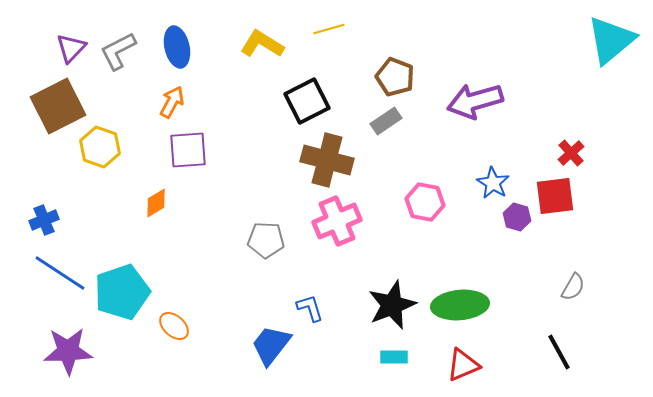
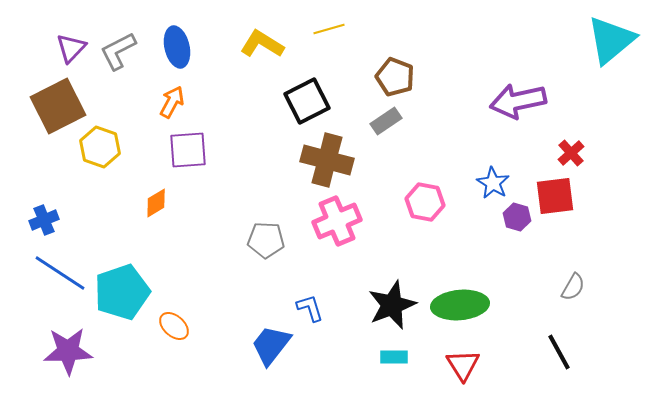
purple arrow: moved 43 px right; rotated 4 degrees clockwise
red triangle: rotated 39 degrees counterclockwise
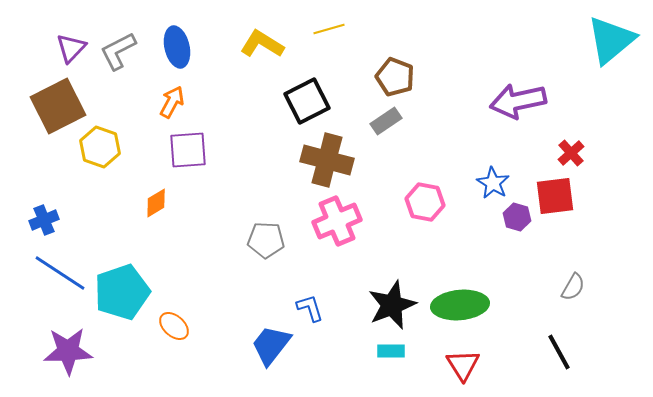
cyan rectangle: moved 3 px left, 6 px up
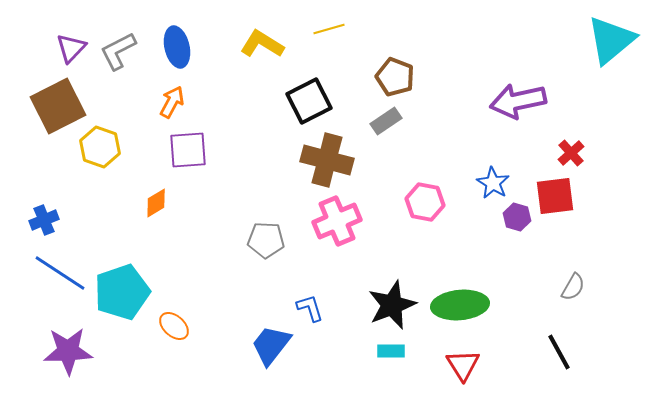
black square: moved 2 px right
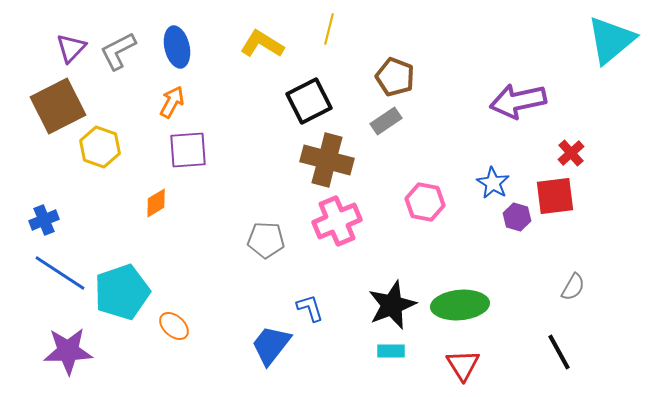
yellow line: rotated 60 degrees counterclockwise
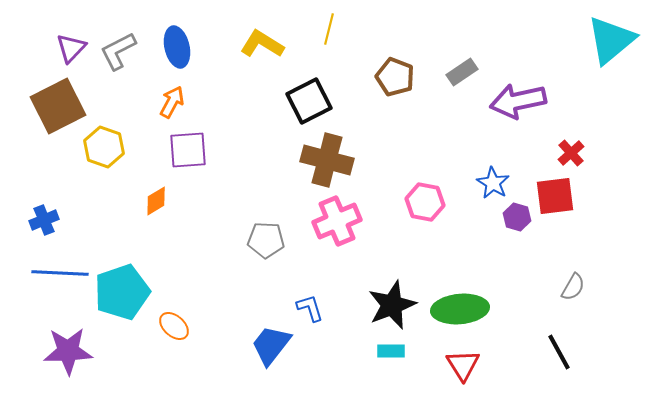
gray rectangle: moved 76 px right, 49 px up
yellow hexagon: moved 4 px right
orange diamond: moved 2 px up
blue line: rotated 30 degrees counterclockwise
green ellipse: moved 4 px down
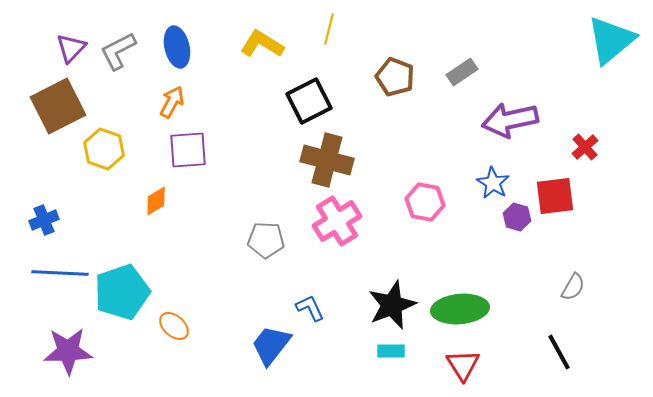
purple arrow: moved 8 px left, 19 px down
yellow hexagon: moved 2 px down
red cross: moved 14 px right, 6 px up
pink cross: rotated 9 degrees counterclockwise
blue L-shape: rotated 8 degrees counterclockwise
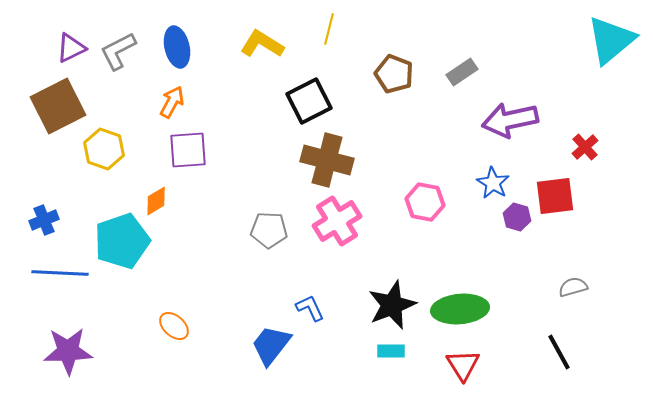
purple triangle: rotated 20 degrees clockwise
brown pentagon: moved 1 px left, 3 px up
gray pentagon: moved 3 px right, 10 px up
gray semicircle: rotated 136 degrees counterclockwise
cyan pentagon: moved 51 px up
